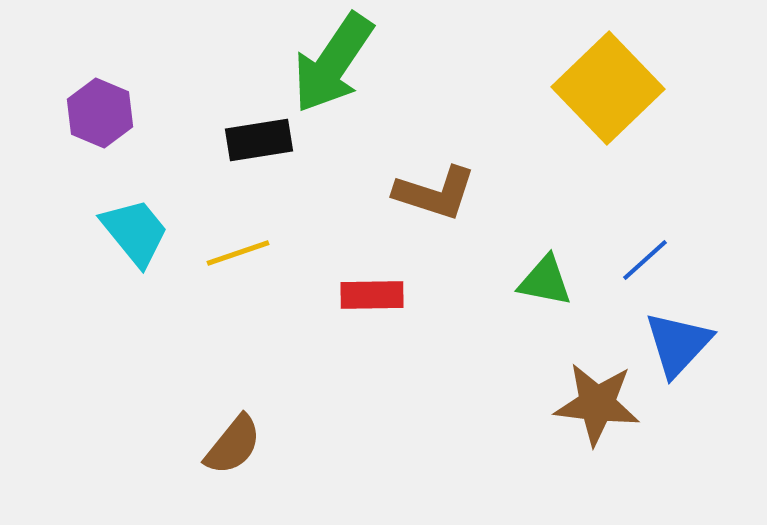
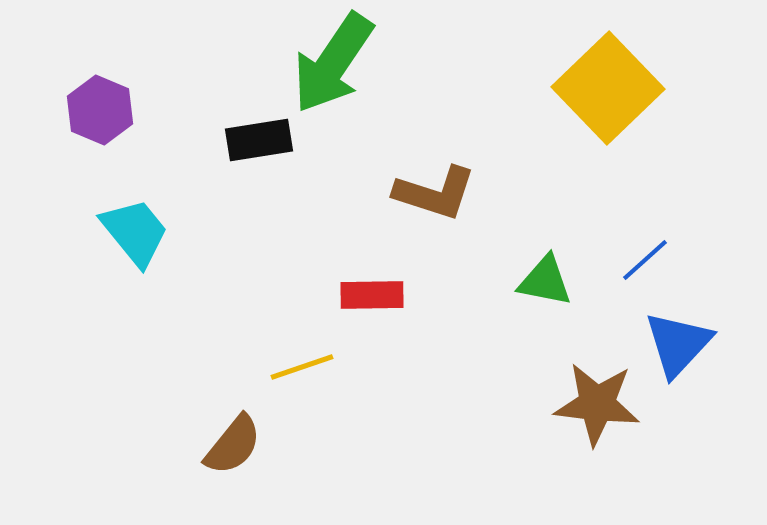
purple hexagon: moved 3 px up
yellow line: moved 64 px right, 114 px down
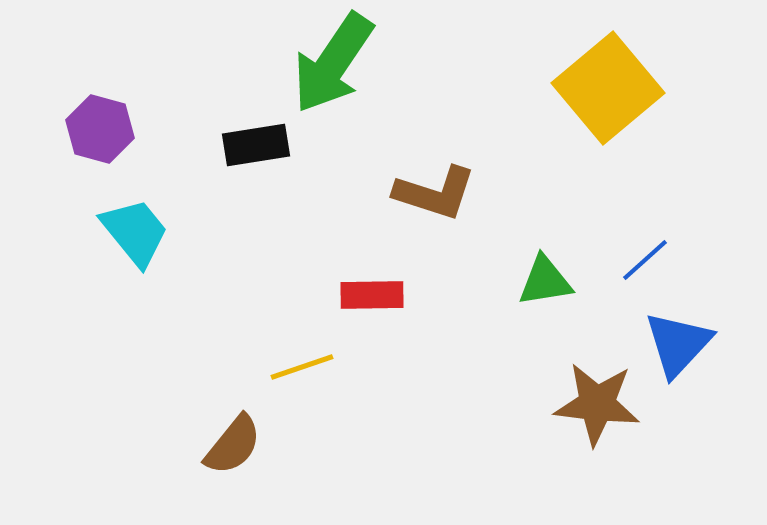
yellow square: rotated 4 degrees clockwise
purple hexagon: moved 19 px down; rotated 8 degrees counterclockwise
black rectangle: moved 3 px left, 5 px down
green triangle: rotated 20 degrees counterclockwise
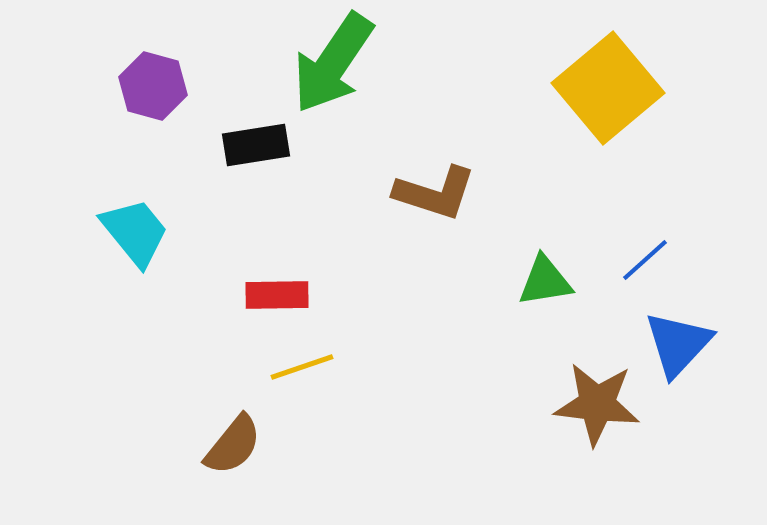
purple hexagon: moved 53 px right, 43 px up
red rectangle: moved 95 px left
